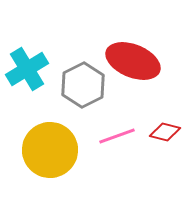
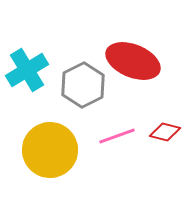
cyan cross: moved 1 px down
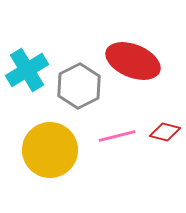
gray hexagon: moved 4 px left, 1 px down
pink line: rotated 6 degrees clockwise
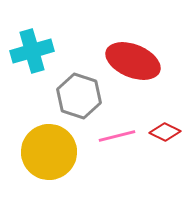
cyan cross: moved 5 px right, 19 px up; rotated 15 degrees clockwise
gray hexagon: moved 10 px down; rotated 15 degrees counterclockwise
red diamond: rotated 12 degrees clockwise
yellow circle: moved 1 px left, 2 px down
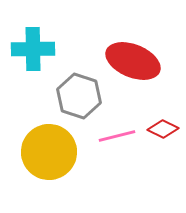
cyan cross: moved 1 px right, 2 px up; rotated 15 degrees clockwise
red diamond: moved 2 px left, 3 px up
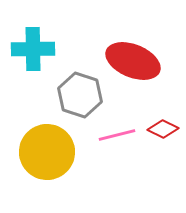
gray hexagon: moved 1 px right, 1 px up
pink line: moved 1 px up
yellow circle: moved 2 px left
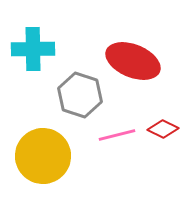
yellow circle: moved 4 px left, 4 px down
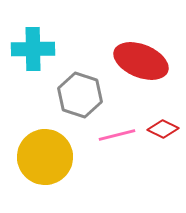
red ellipse: moved 8 px right
yellow circle: moved 2 px right, 1 px down
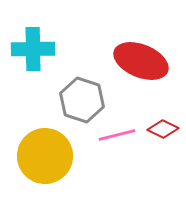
gray hexagon: moved 2 px right, 5 px down
yellow circle: moved 1 px up
